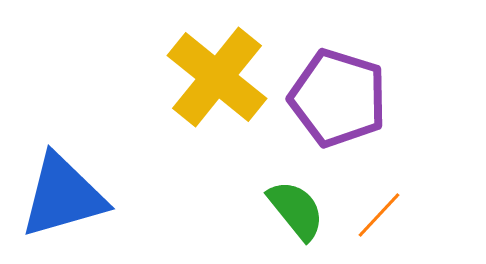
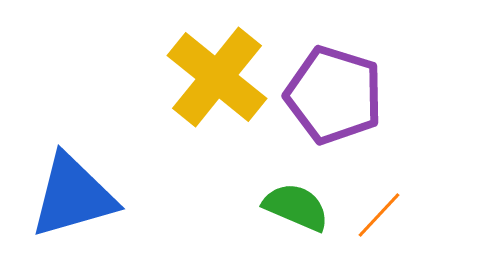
purple pentagon: moved 4 px left, 3 px up
blue triangle: moved 10 px right
green semicircle: moved 3 px up; rotated 28 degrees counterclockwise
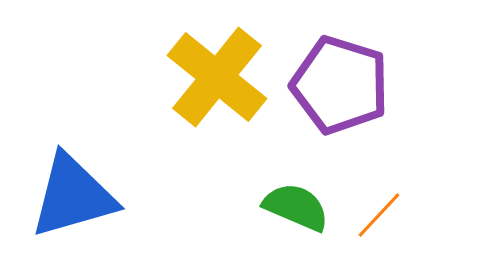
purple pentagon: moved 6 px right, 10 px up
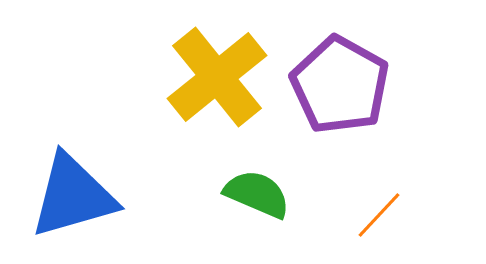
yellow cross: rotated 12 degrees clockwise
purple pentagon: rotated 12 degrees clockwise
green semicircle: moved 39 px left, 13 px up
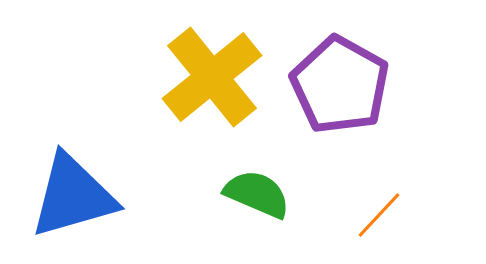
yellow cross: moved 5 px left
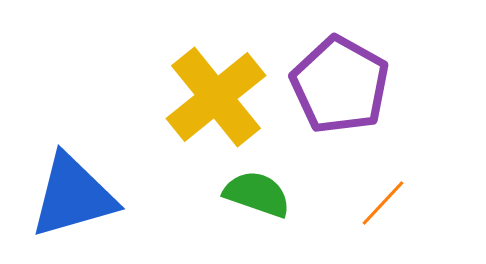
yellow cross: moved 4 px right, 20 px down
green semicircle: rotated 4 degrees counterclockwise
orange line: moved 4 px right, 12 px up
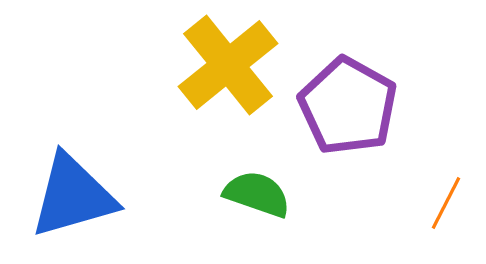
purple pentagon: moved 8 px right, 21 px down
yellow cross: moved 12 px right, 32 px up
orange line: moved 63 px right; rotated 16 degrees counterclockwise
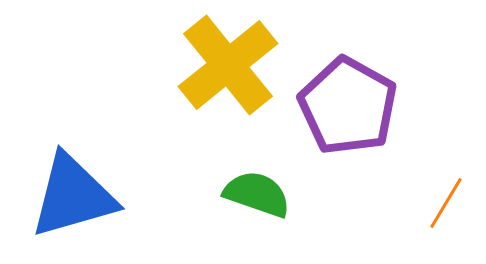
orange line: rotated 4 degrees clockwise
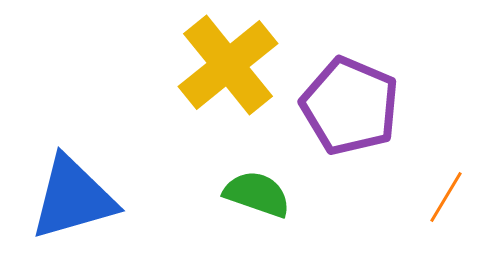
purple pentagon: moved 2 px right; rotated 6 degrees counterclockwise
blue triangle: moved 2 px down
orange line: moved 6 px up
